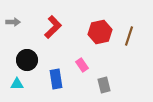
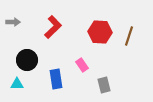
red hexagon: rotated 15 degrees clockwise
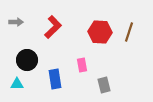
gray arrow: moved 3 px right
brown line: moved 4 px up
pink rectangle: rotated 24 degrees clockwise
blue rectangle: moved 1 px left
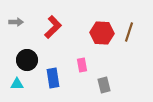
red hexagon: moved 2 px right, 1 px down
blue rectangle: moved 2 px left, 1 px up
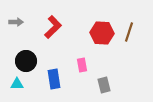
black circle: moved 1 px left, 1 px down
blue rectangle: moved 1 px right, 1 px down
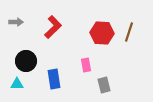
pink rectangle: moved 4 px right
